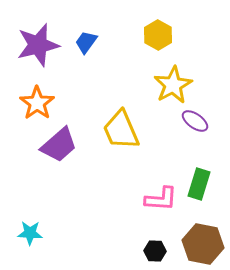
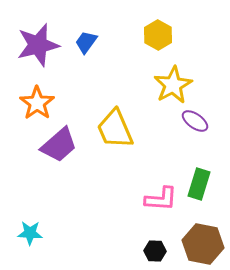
yellow trapezoid: moved 6 px left, 1 px up
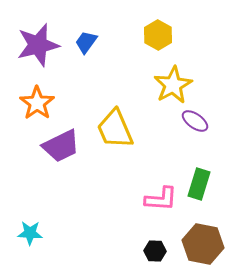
purple trapezoid: moved 2 px right, 1 px down; rotated 15 degrees clockwise
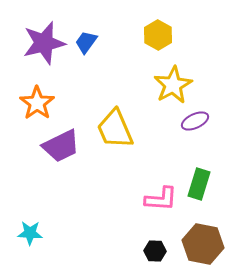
purple star: moved 6 px right, 2 px up
purple ellipse: rotated 60 degrees counterclockwise
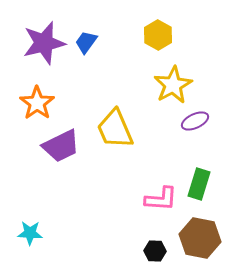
brown hexagon: moved 3 px left, 6 px up
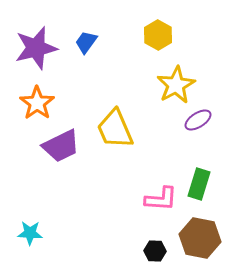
purple star: moved 8 px left, 5 px down
yellow star: moved 3 px right
purple ellipse: moved 3 px right, 1 px up; rotated 8 degrees counterclockwise
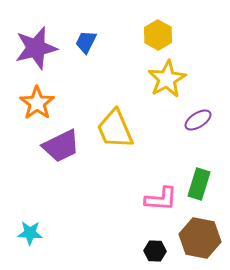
blue trapezoid: rotated 10 degrees counterclockwise
yellow star: moved 9 px left, 6 px up
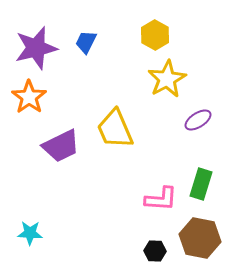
yellow hexagon: moved 3 px left
orange star: moved 8 px left, 6 px up
green rectangle: moved 2 px right
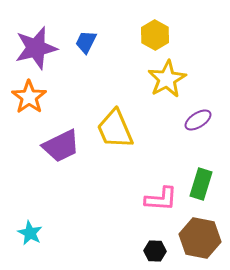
cyan star: rotated 25 degrees clockwise
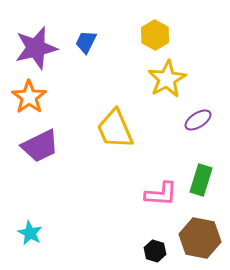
purple trapezoid: moved 21 px left
green rectangle: moved 4 px up
pink L-shape: moved 5 px up
black hexagon: rotated 15 degrees clockwise
